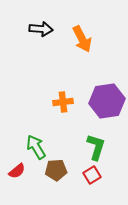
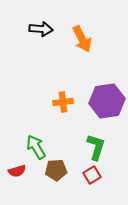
red semicircle: rotated 24 degrees clockwise
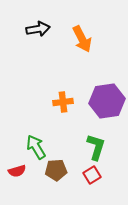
black arrow: moved 3 px left; rotated 15 degrees counterclockwise
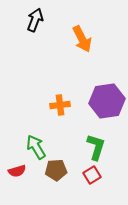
black arrow: moved 3 px left, 9 px up; rotated 60 degrees counterclockwise
orange cross: moved 3 px left, 3 px down
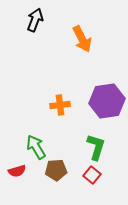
red square: rotated 18 degrees counterclockwise
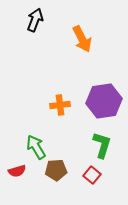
purple hexagon: moved 3 px left
green L-shape: moved 6 px right, 2 px up
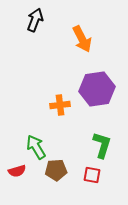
purple hexagon: moved 7 px left, 12 px up
red square: rotated 30 degrees counterclockwise
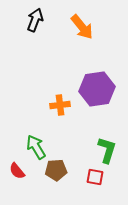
orange arrow: moved 12 px up; rotated 12 degrees counterclockwise
green L-shape: moved 5 px right, 5 px down
red semicircle: rotated 66 degrees clockwise
red square: moved 3 px right, 2 px down
